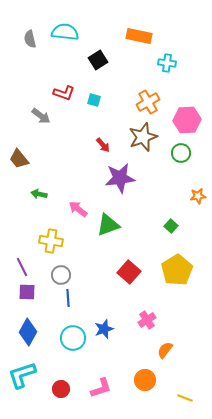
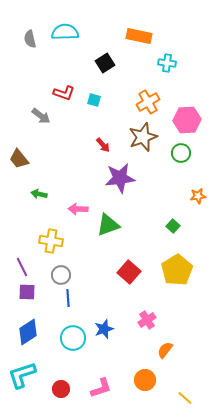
cyan semicircle: rotated 8 degrees counterclockwise
black square: moved 7 px right, 3 px down
pink arrow: rotated 36 degrees counterclockwise
green square: moved 2 px right
blue diamond: rotated 28 degrees clockwise
yellow line: rotated 21 degrees clockwise
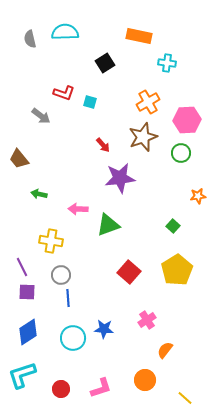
cyan square: moved 4 px left, 2 px down
blue star: rotated 24 degrees clockwise
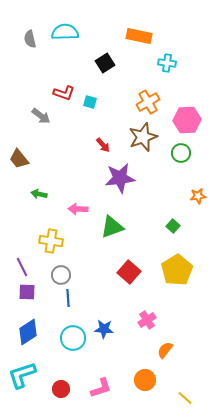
green triangle: moved 4 px right, 2 px down
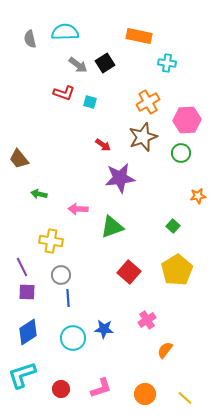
gray arrow: moved 37 px right, 51 px up
red arrow: rotated 14 degrees counterclockwise
orange circle: moved 14 px down
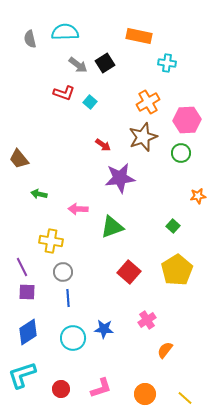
cyan square: rotated 24 degrees clockwise
gray circle: moved 2 px right, 3 px up
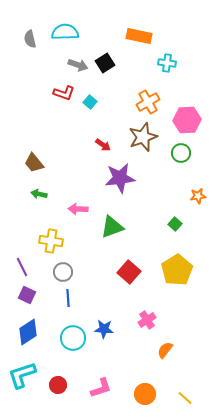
gray arrow: rotated 18 degrees counterclockwise
brown trapezoid: moved 15 px right, 4 px down
green square: moved 2 px right, 2 px up
purple square: moved 3 px down; rotated 24 degrees clockwise
red circle: moved 3 px left, 4 px up
